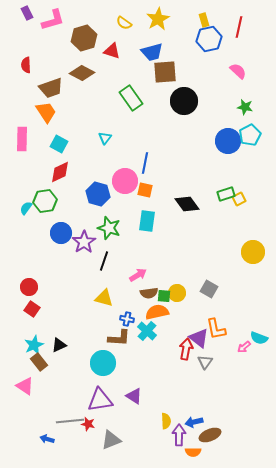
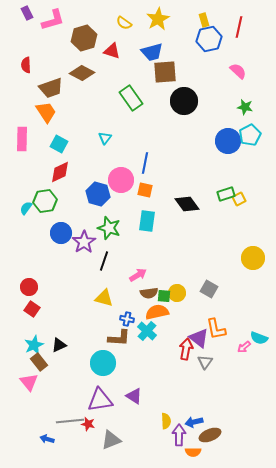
pink circle at (125, 181): moved 4 px left, 1 px up
yellow circle at (253, 252): moved 6 px down
pink triangle at (25, 386): moved 4 px right, 4 px up; rotated 18 degrees clockwise
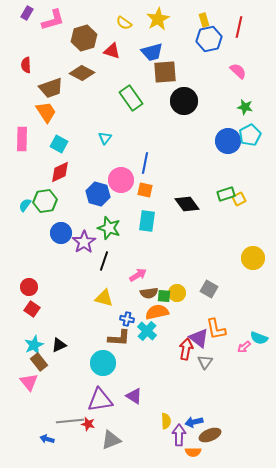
purple rectangle at (27, 13): rotated 56 degrees clockwise
cyan semicircle at (26, 208): moved 1 px left, 3 px up
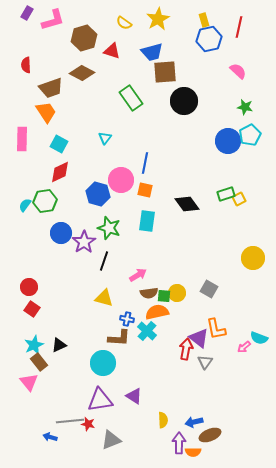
yellow semicircle at (166, 421): moved 3 px left, 1 px up
purple arrow at (179, 435): moved 8 px down
blue arrow at (47, 439): moved 3 px right, 2 px up
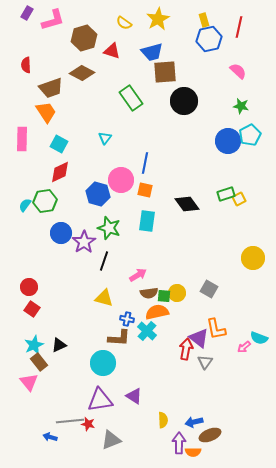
green star at (245, 107): moved 4 px left, 1 px up
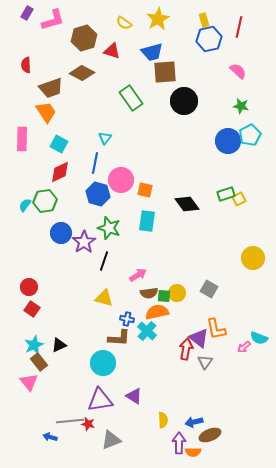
blue line at (145, 163): moved 50 px left
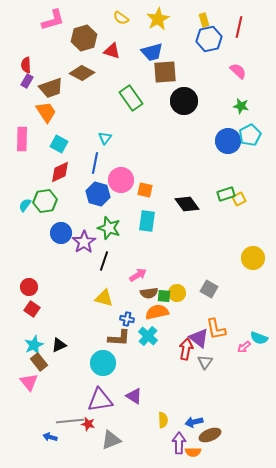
purple rectangle at (27, 13): moved 68 px down
yellow semicircle at (124, 23): moved 3 px left, 5 px up
cyan cross at (147, 331): moved 1 px right, 5 px down
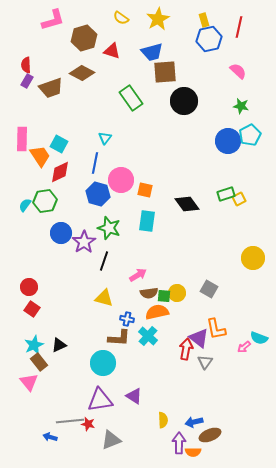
orange trapezoid at (46, 112): moved 6 px left, 44 px down
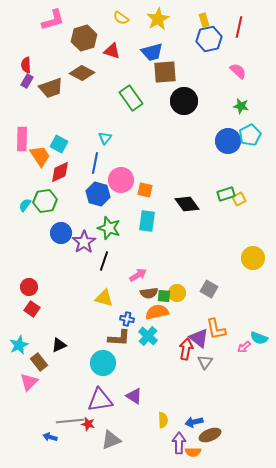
cyan star at (34, 345): moved 15 px left
pink triangle at (29, 382): rotated 24 degrees clockwise
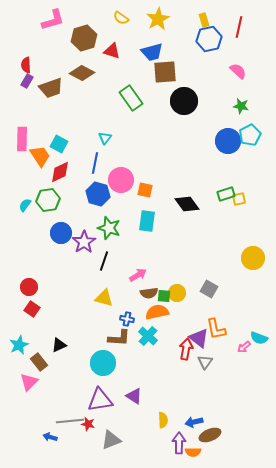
yellow square at (239, 199): rotated 16 degrees clockwise
green hexagon at (45, 201): moved 3 px right, 1 px up
